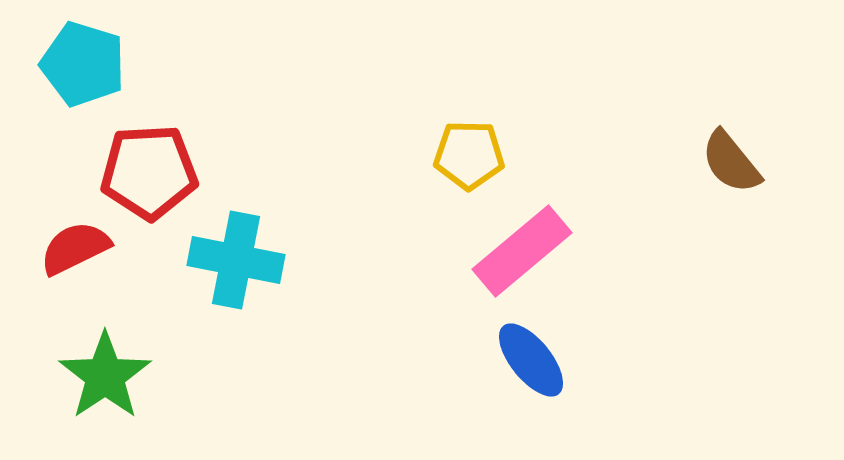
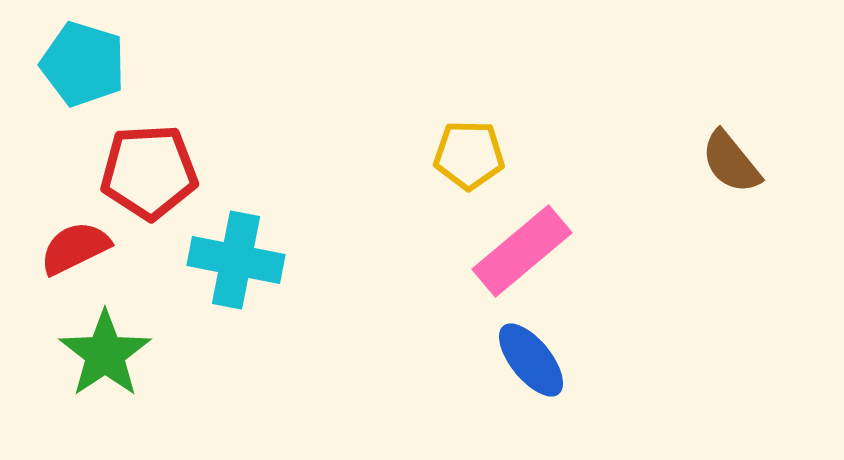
green star: moved 22 px up
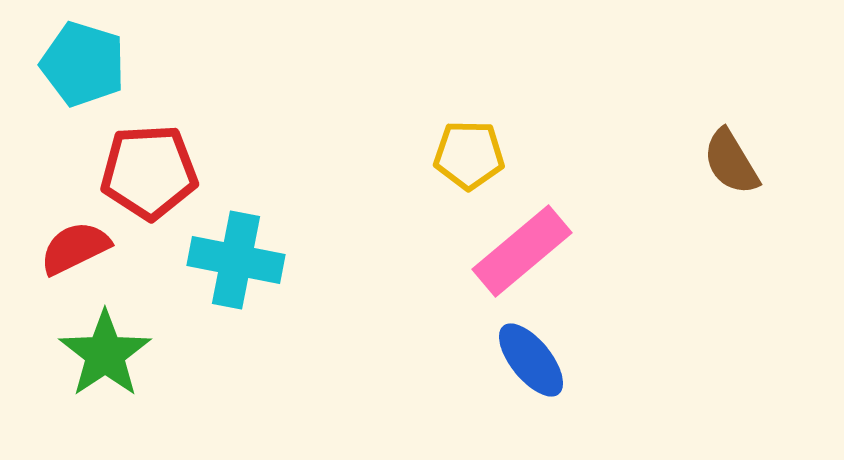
brown semicircle: rotated 8 degrees clockwise
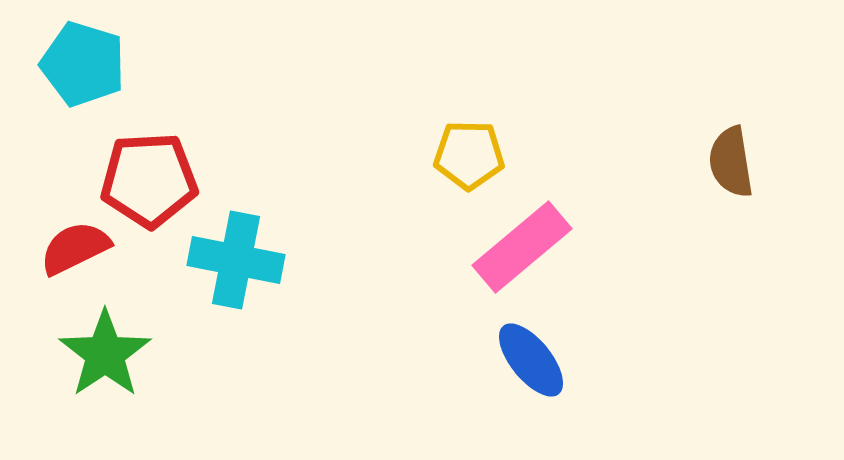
brown semicircle: rotated 22 degrees clockwise
red pentagon: moved 8 px down
pink rectangle: moved 4 px up
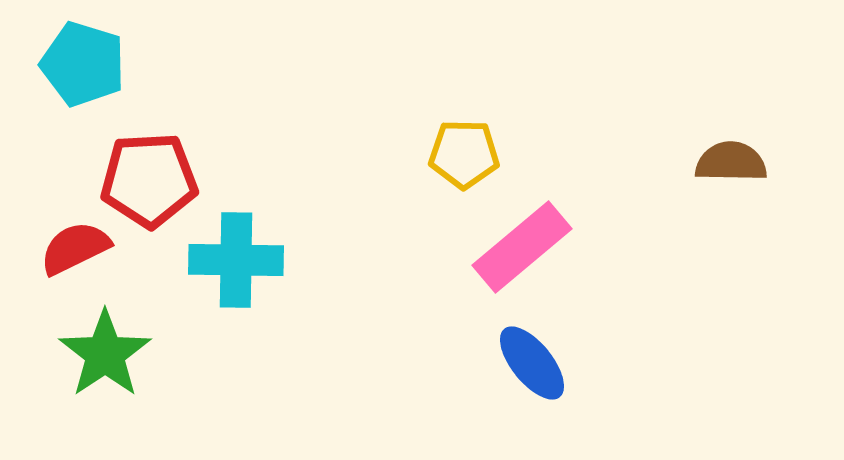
yellow pentagon: moved 5 px left, 1 px up
brown semicircle: rotated 100 degrees clockwise
cyan cross: rotated 10 degrees counterclockwise
blue ellipse: moved 1 px right, 3 px down
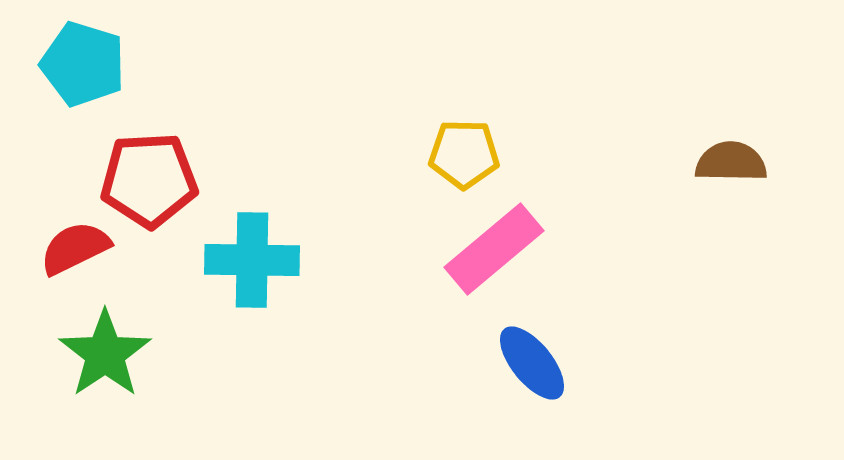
pink rectangle: moved 28 px left, 2 px down
cyan cross: moved 16 px right
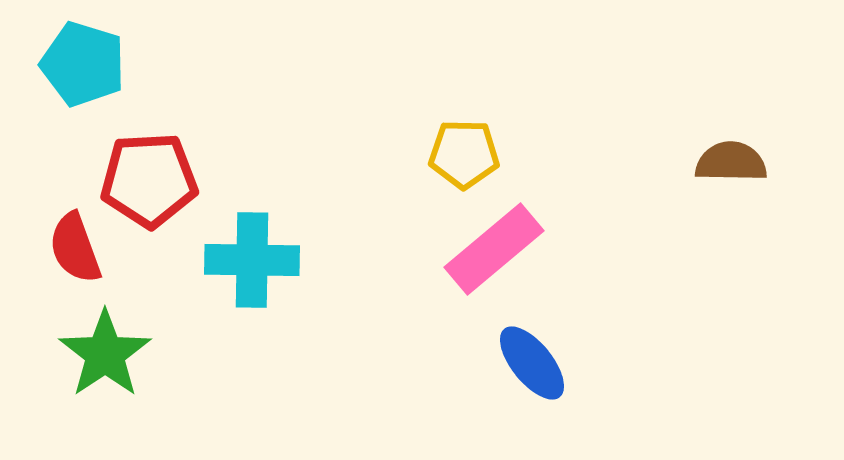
red semicircle: rotated 84 degrees counterclockwise
